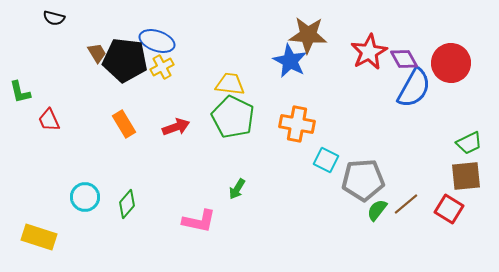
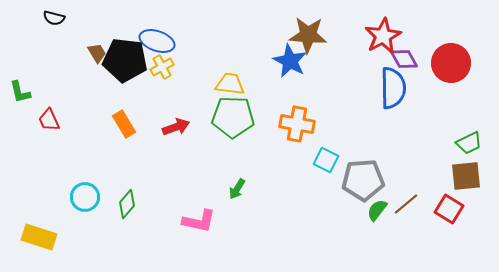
red star: moved 14 px right, 16 px up
blue semicircle: moved 21 px left; rotated 30 degrees counterclockwise
green pentagon: rotated 24 degrees counterclockwise
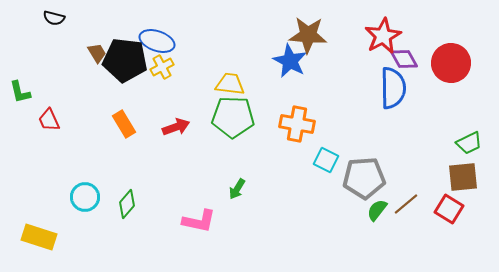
brown square: moved 3 px left, 1 px down
gray pentagon: moved 1 px right, 2 px up
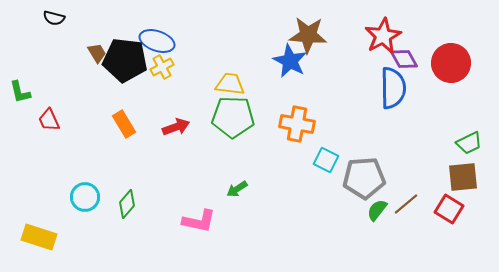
green arrow: rotated 25 degrees clockwise
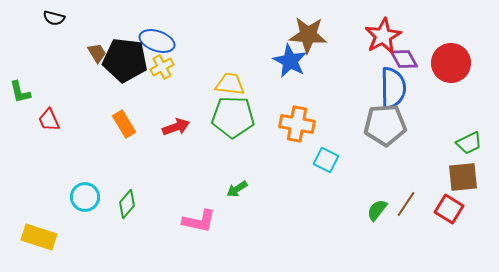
gray pentagon: moved 21 px right, 53 px up
brown line: rotated 16 degrees counterclockwise
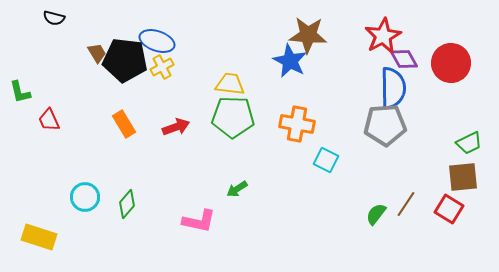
green semicircle: moved 1 px left, 4 px down
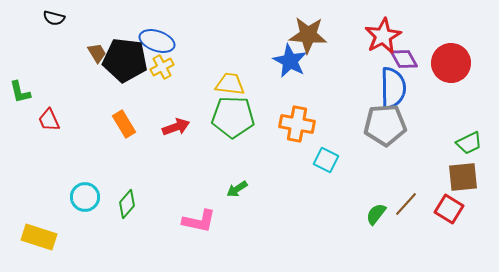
brown line: rotated 8 degrees clockwise
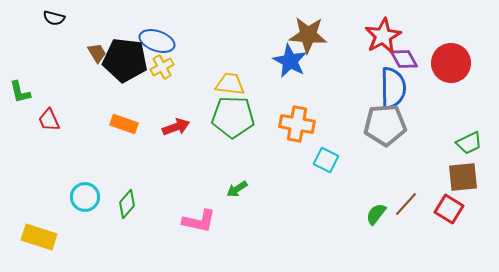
orange rectangle: rotated 40 degrees counterclockwise
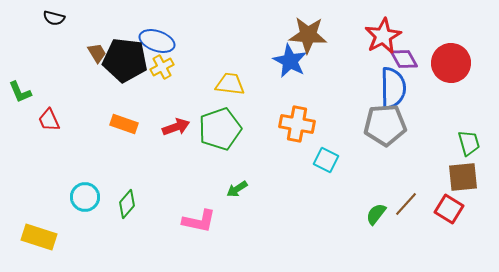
green L-shape: rotated 10 degrees counterclockwise
green pentagon: moved 13 px left, 12 px down; rotated 21 degrees counterclockwise
green trapezoid: rotated 80 degrees counterclockwise
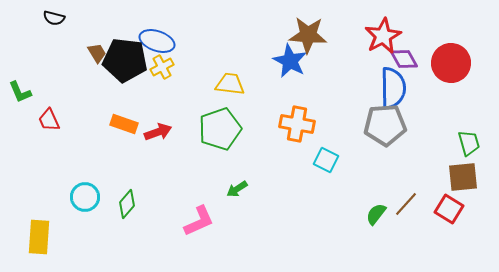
red arrow: moved 18 px left, 5 px down
pink L-shape: rotated 36 degrees counterclockwise
yellow rectangle: rotated 76 degrees clockwise
